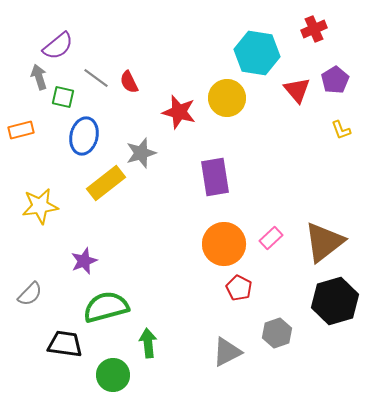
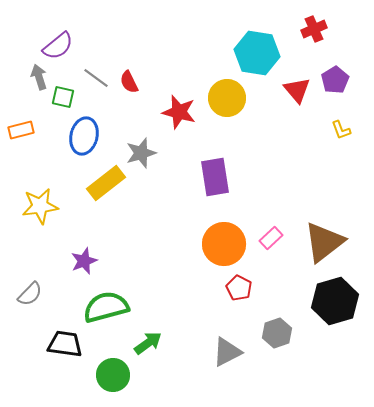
green arrow: rotated 60 degrees clockwise
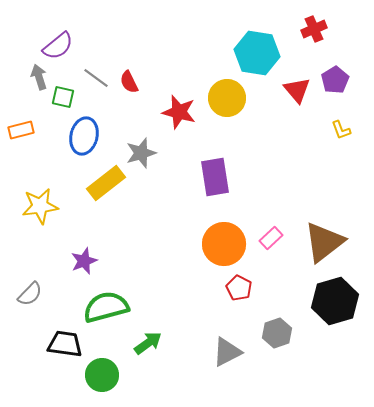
green circle: moved 11 px left
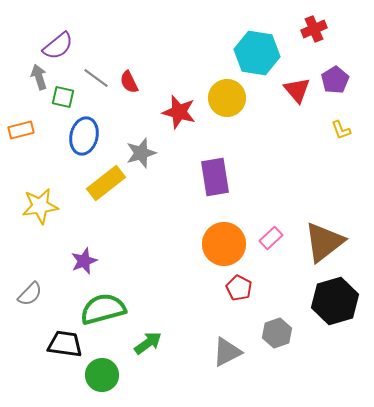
green semicircle: moved 3 px left, 2 px down
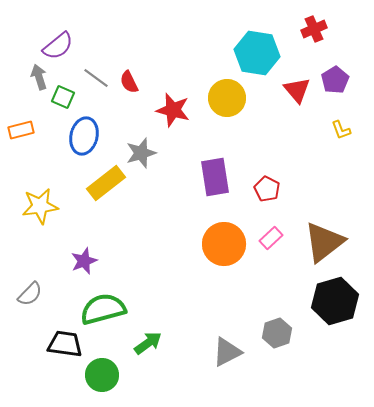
green square: rotated 10 degrees clockwise
red star: moved 6 px left, 2 px up
red pentagon: moved 28 px right, 99 px up
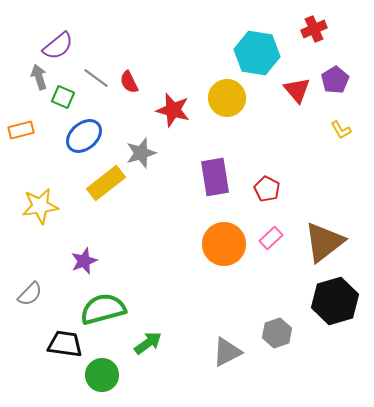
yellow L-shape: rotated 10 degrees counterclockwise
blue ellipse: rotated 36 degrees clockwise
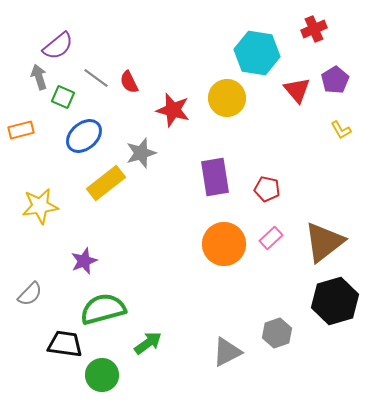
red pentagon: rotated 15 degrees counterclockwise
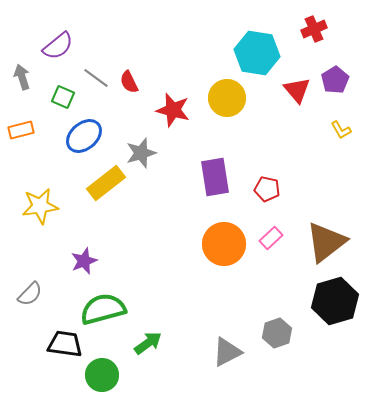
gray arrow: moved 17 px left
brown triangle: moved 2 px right
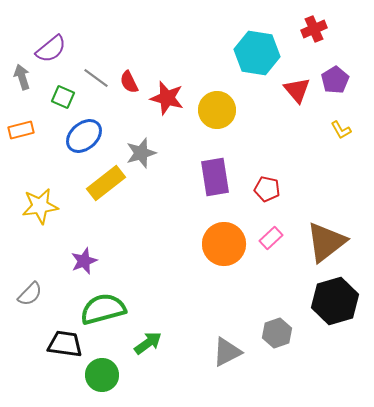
purple semicircle: moved 7 px left, 3 px down
yellow circle: moved 10 px left, 12 px down
red star: moved 6 px left, 12 px up
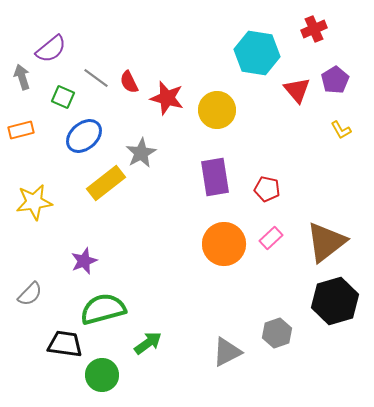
gray star: rotated 12 degrees counterclockwise
yellow star: moved 6 px left, 4 px up
